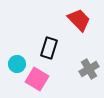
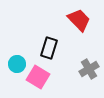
pink square: moved 1 px right, 2 px up
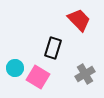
black rectangle: moved 4 px right
cyan circle: moved 2 px left, 4 px down
gray cross: moved 4 px left, 5 px down
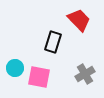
black rectangle: moved 6 px up
pink square: moved 1 px right; rotated 20 degrees counterclockwise
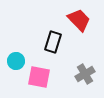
cyan circle: moved 1 px right, 7 px up
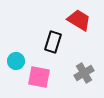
red trapezoid: rotated 15 degrees counterclockwise
gray cross: moved 1 px left, 1 px up
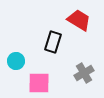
pink square: moved 6 px down; rotated 10 degrees counterclockwise
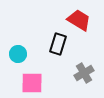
black rectangle: moved 5 px right, 2 px down
cyan circle: moved 2 px right, 7 px up
pink square: moved 7 px left
